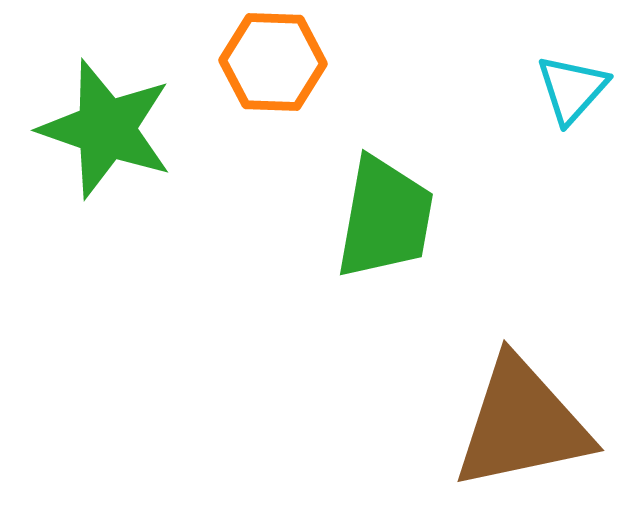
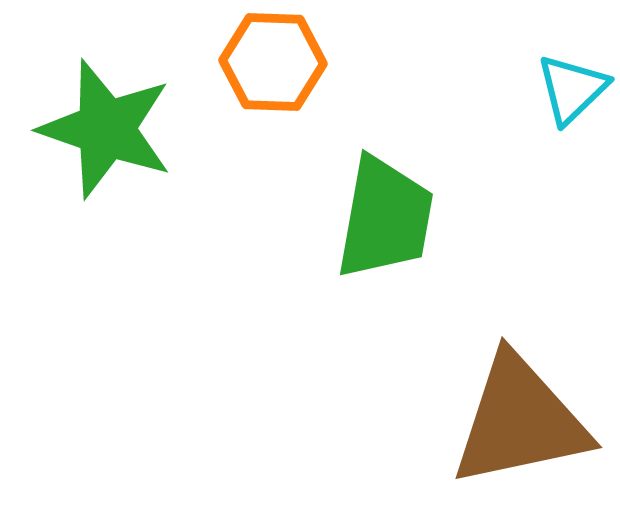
cyan triangle: rotated 4 degrees clockwise
brown triangle: moved 2 px left, 3 px up
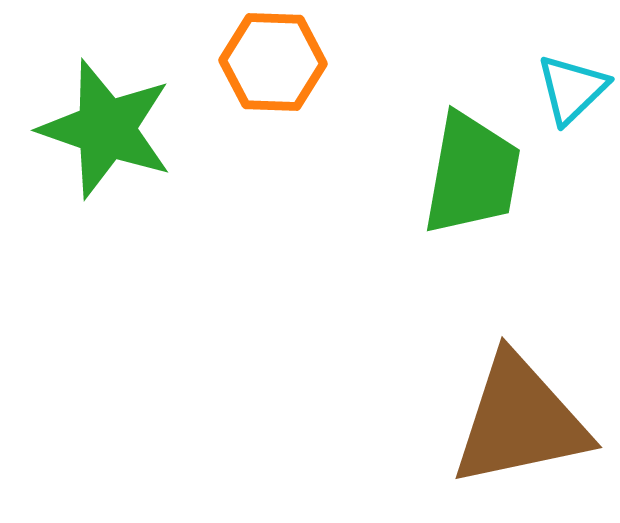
green trapezoid: moved 87 px right, 44 px up
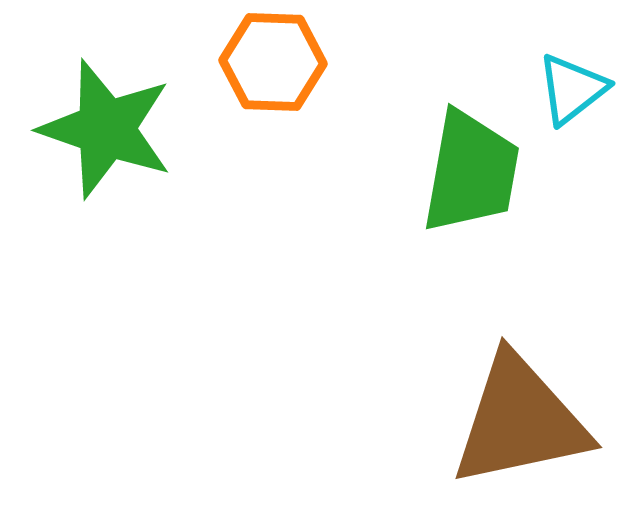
cyan triangle: rotated 6 degrees clockwise
green trapezoid: moved 1 px left, 2 px up
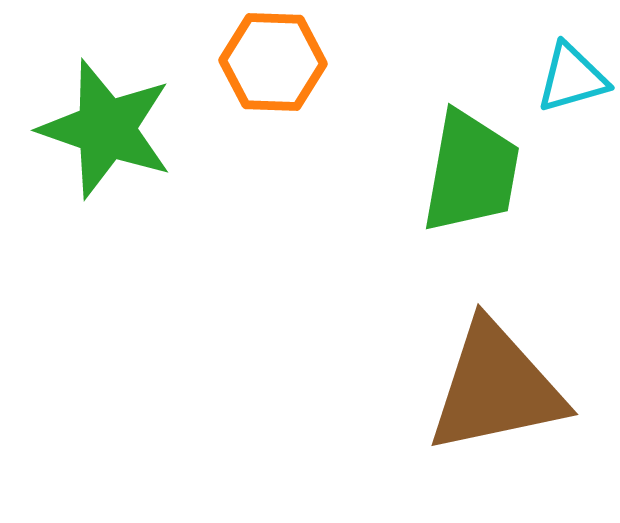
cyan triangle: moved 11 px up; rotated 22 degrees clockwise
brown triangle: moved 24 px left, 33 px up
